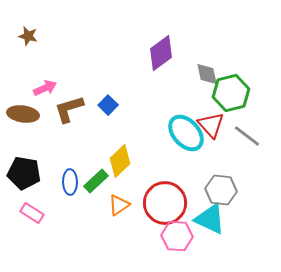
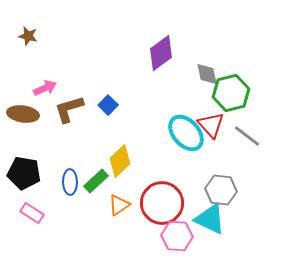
red circle: moved 3 px left
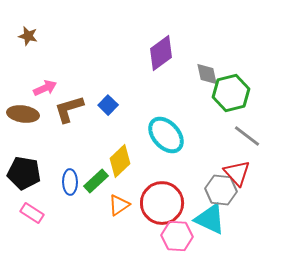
red triangle: moved 26 px right, 48 px down
cyan ellipse: moved 20 px left, 2 px down
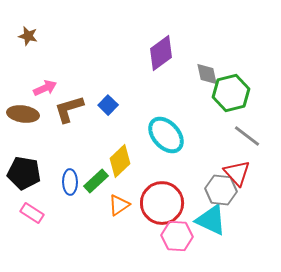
cyan triangle: moved 1 px right, 1 px down
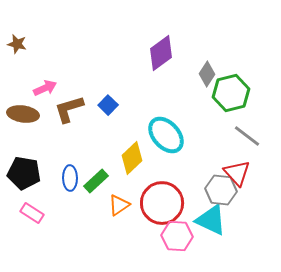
brown star: moved 11 px left, 8 px down
gray diamond: rotated 45 degrees clockwise
yellow diamond: moved 12 px right, 3 px up
blue ellipse: moved 4 px up
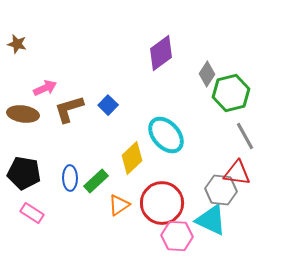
gray line: moved 2 px left; rotated 24 degrees clockwise
red triangle: rotated 40 degrees counterclockwise
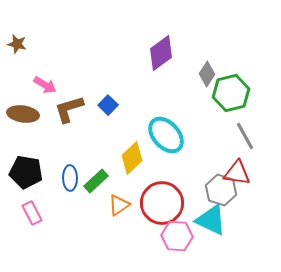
pink arrow: moved 3 px up; rotated 55 degrees clockwise
black pentagon: moved 2 px right, 1 px up
gray hexagon: rotated 12 degrees clockwise
pink rectangle: rotated 30 degrees clockwise
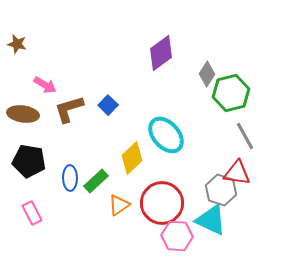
black pentagon: moved 3 px right, 11 px up
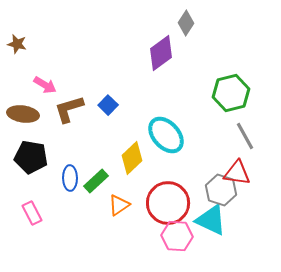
gray diamond: moved 21 px left, 51 px up
black pentagon: moved 2 px right, 4 px up
red circle: moved 6 px right
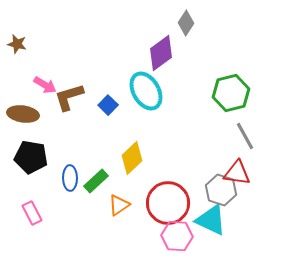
brown L-shape: moved 12 px up
cyan ellipse: moved 20 px left, 44 px up; rotated 12 degrees clockwise
